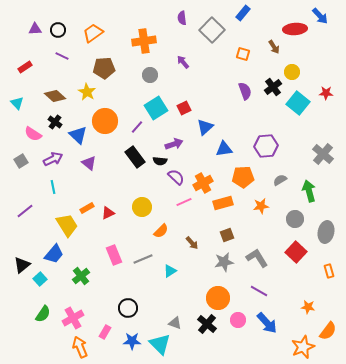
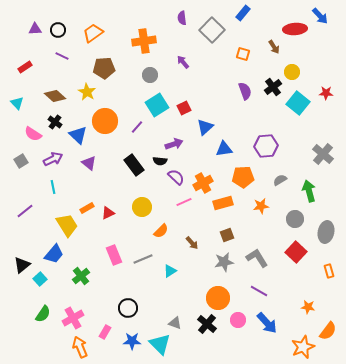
cyan square at (156, 108): moved 1 px right, 3 px up
black rectangle at (135, 157): moved 1 px left, 8 px down
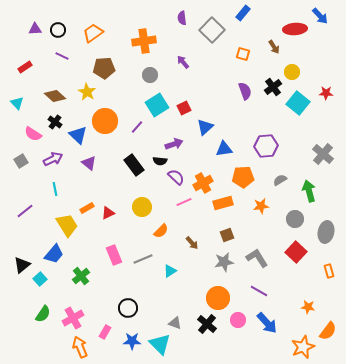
cyan line at (53, 187): moved 2 px right, 2 px down
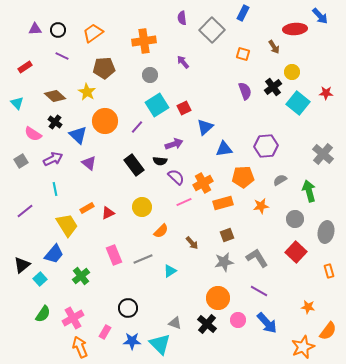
blue rectangle at (243, 13): rotated 14 degrees counterclockwise
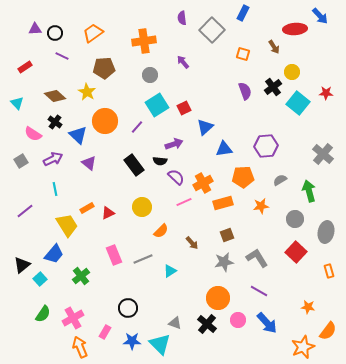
black circle at (58, 30): moved 3 px left, 3 px down
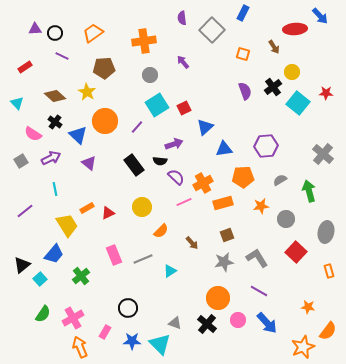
purple arrow at (53, 159): moved 2 px left, 1 px up
gray circle at (295, 219): moved 9 px left
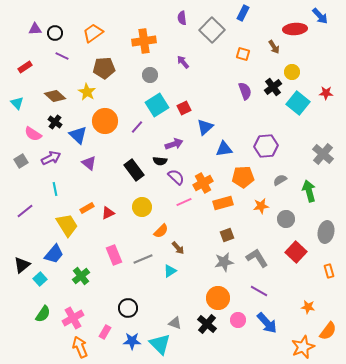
black rectangle at (134, 165): moved 5 px down
brown arrow at (192, 243): moved 14 px left, 5 px down
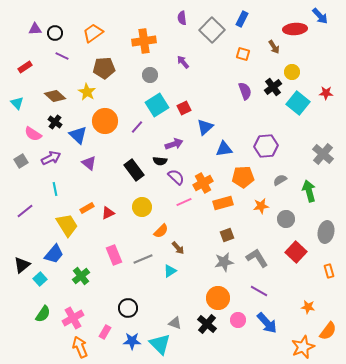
blue rectangle at (243, 13): moved 1 px left, 6 px down
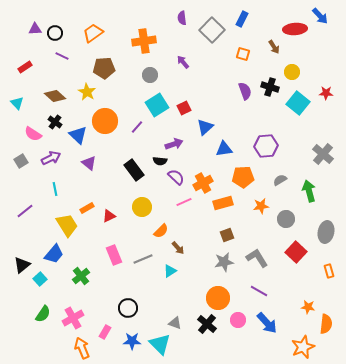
black cross at (273, 87): moved 3 px left; rotated 36 degrees counterclockwise
red triangle at (108, 213): moved 1 px right, 3 px down
orange semicircle at (328, 331): moved 2 px left, 7 px up; rotated 30 degrees counterclockwise
orange arrow at (80, 347): moved 2 px right, 1 px down
